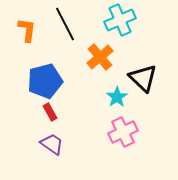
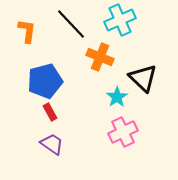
black line: moved 6 px right; rotated 16 degrees counterclockwise
orange L-shape: moved 1 px down
orange cross: rotated 28 degrees counterclockwise
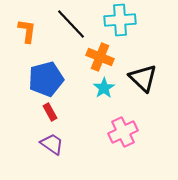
cyan cross: rotated 20 degrees clockwise
blue pentagon: moved 1 px right, 2 px up
cyan star: moved 13 px left, 9 px up
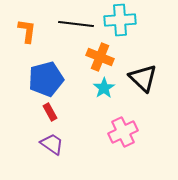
black line: moved 5 px right; rotated 40 degrees counterclockwise
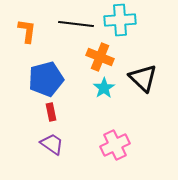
red rectangle: moved 1 px right; rotated 18 degrees clockwise
pink cross: moved 8 px left, 13 px down
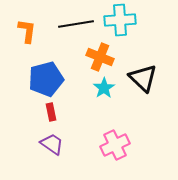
black line: rotated 16 degrees counterclockwise
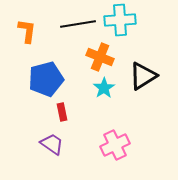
black line: moved 2 px right
black triangle: moved 2 px up; rotated 44 degrees clockwise
red rectangle: moved 11 px right
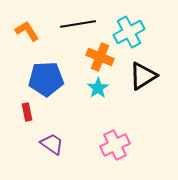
cyan cross: moved 9 px right, 12 px down; rotated 24 degrees counterclockwise
orange L-shape: rotated 40 degrees counterclockwise
blue pentagon: rotated 12 degrees clockwise
cyan star: moved 6 px left
red rectangle: moved 35 px left
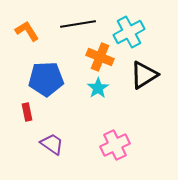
black triangle: moved 1 px right, 1 px up
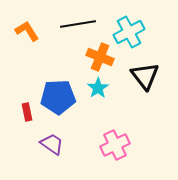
black triangle: moved 1 px right, 1 px down; rotated 36 degrees counterclockwise
blue pentagon: moved 12 px right, 18 px down
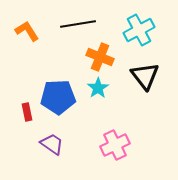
cyan cross: moved 10 px right, 2 px up
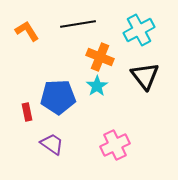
cyan star: moved 1 px left, 2 px up
